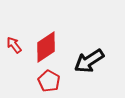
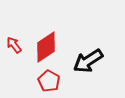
black arrow: moved 1 px left
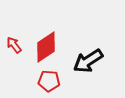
red pentagon: rotated 25 degrees counterclockwise
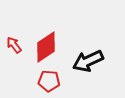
black arrow: rotated 8 degrees clockwise
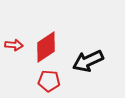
red arrow: rotated 132 degrees clockwise
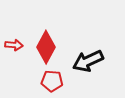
red diamond: rotated 28 degrees counterclockwise
red pentagon: moved 3 px right
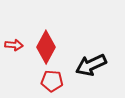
black arrow: moved 3 px right, 4 px down
